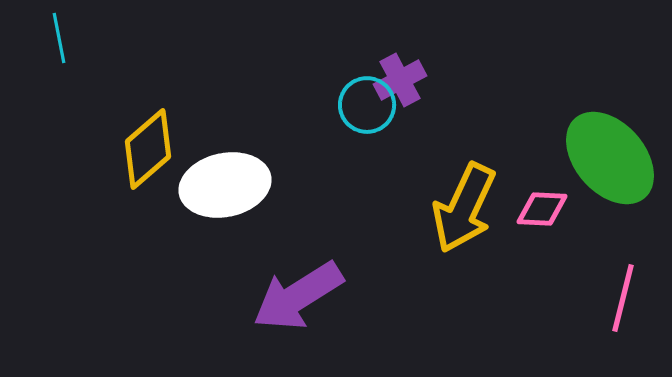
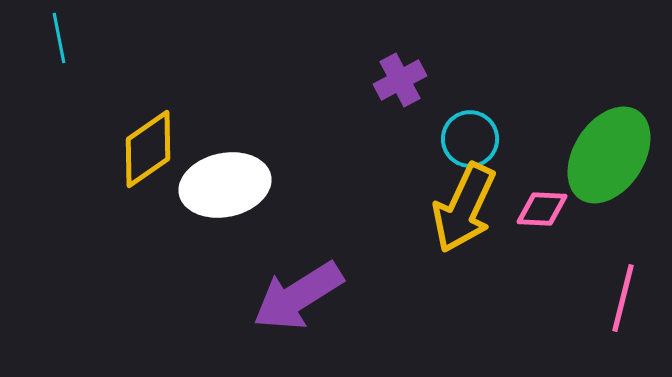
cyan circle: moved 103 px right, 34 px down
yellow diamond: rotated 6 degrees clockwise
green ellipse: moved 1 px left, 3 px up; rotated 74 degrees clockwise
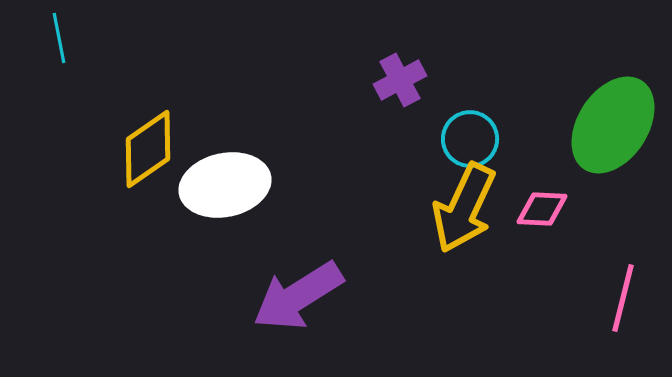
green ellipse: moved 4 px right, 30 px up
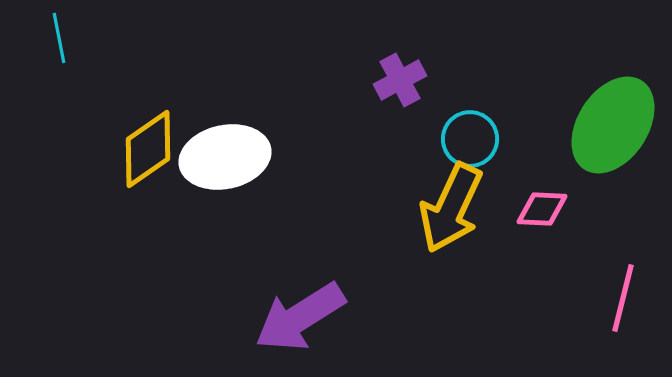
white ellipse: moved 28 px up
yellow arrow: moved 13 px left
purple arrow: moved 2 px right, 21 px down
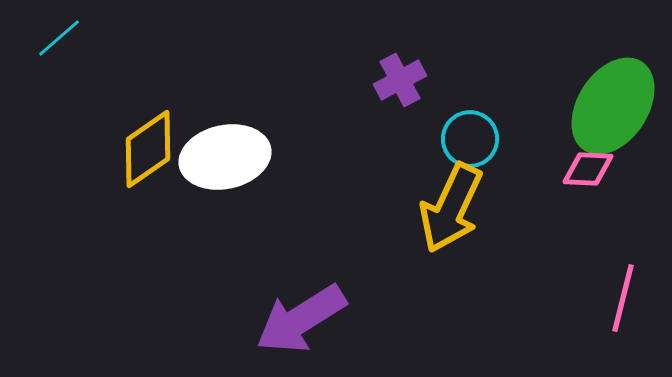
cyan line: rotated 60 degrees clockwise
green ellipse: moved 19 px up
pink diamond: moved 46 px right, 40 px up
purple arrow: moved 1 px right, 2 px down
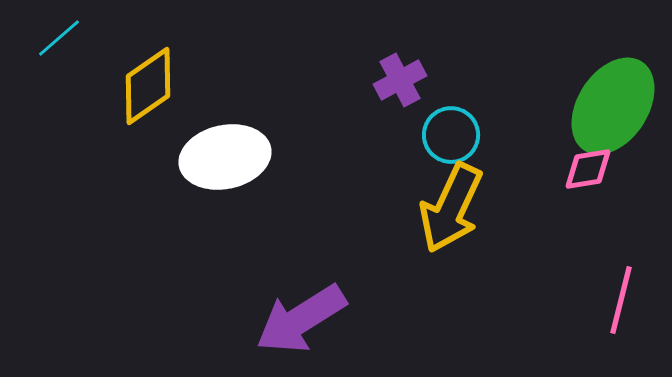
cyan circle: moved 19 px left, 4 px up
yellow diamond: moved 63 px up
pink diamond: rotated 12 degrees counterclockwise
pink line: moved 2 px left, 2 px down
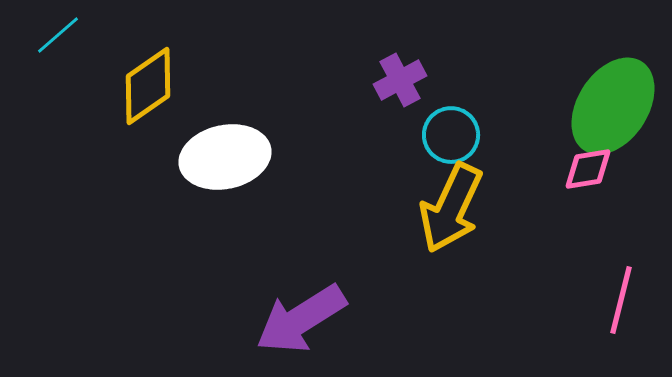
cyan line: moved 1 px left, 3 px up
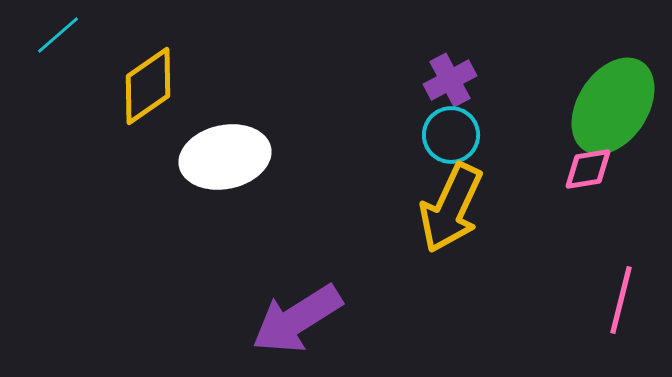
purple cross: moved 50 px right
purple arrow: moved 4 px left
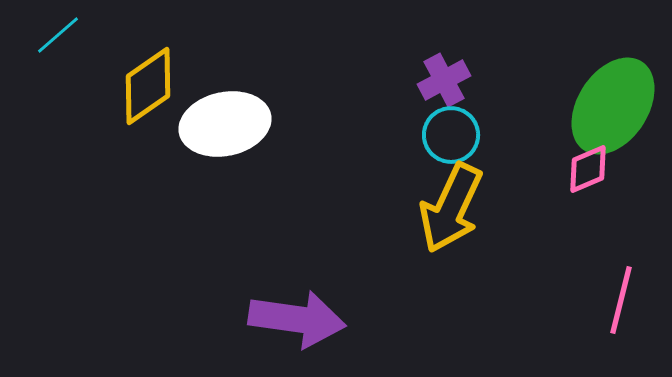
purple cross: moved 6 px left
white ellipse: moved 33 px up
pink diamond: rotated 14 degrees counterclockwise
purple arrow: rotated 140 degrees counterclockwise
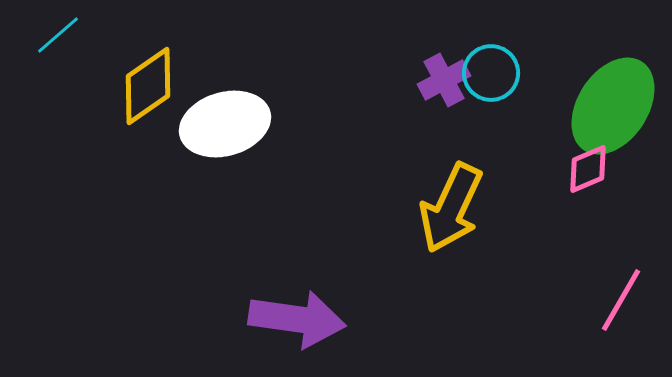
white ellipse: rotated 4 degrees counterclockwise
cyan circle: moved 40 px right, 62 px up
pink line: rotated 16 degrees clockwise
